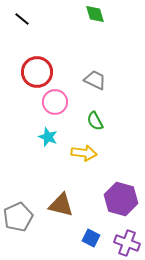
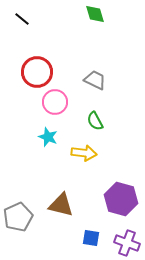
blue square: rotated 18 degrees counterclockwise
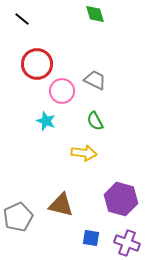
red circle: moved 8 px up
pink circle: moved 7 px right, 11 px up
cyan star: moved 2 px left, 16 px up
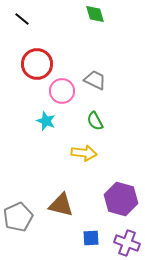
blue square: rotated 12 degrees counterclockwise
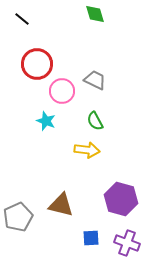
yellow arrow: moved 3 px right, 3 px up
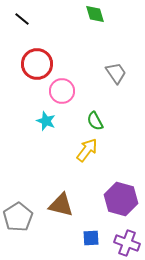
gray trapezoid: moved 21 px right, 7 px up; rotated 30 degrees clockwise
yellow arrow: rotated 60 degrees counterclockwise
gray pentagon: rotated 8 degrees counterclockwise
